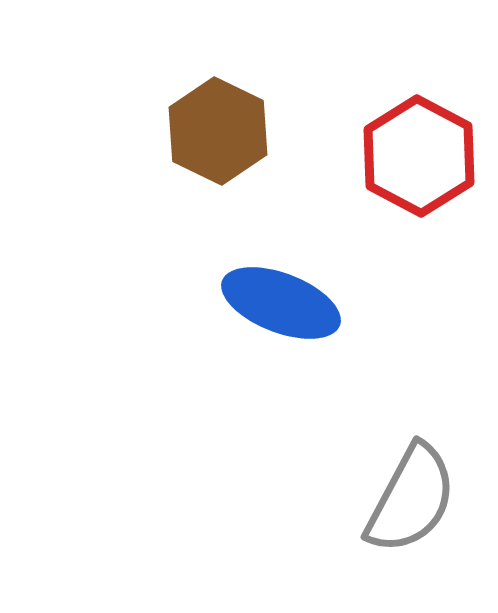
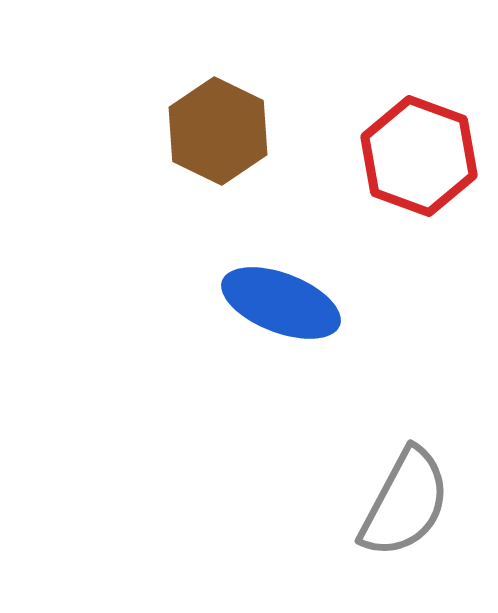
red hexagon: rotated 8 degrees counterclockwise
gray semicircle: moved 6 px left, 4 px down
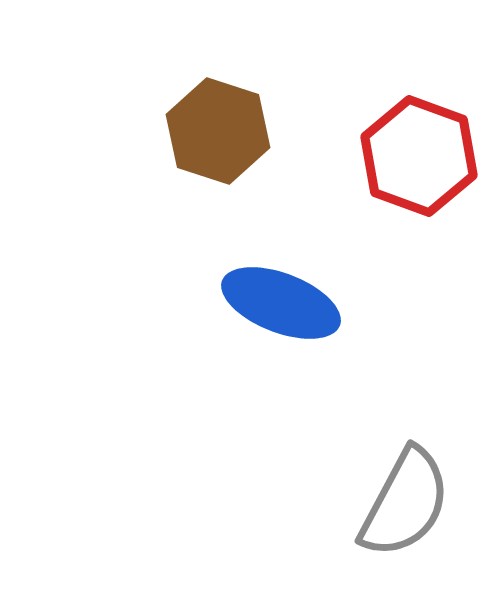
brown hexagon: rotated 8 degrees counterclockwise
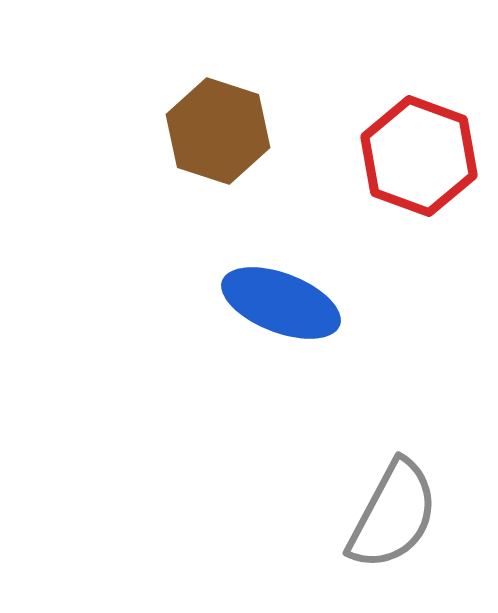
gray semicircle: moved 12 px left, 12 px down
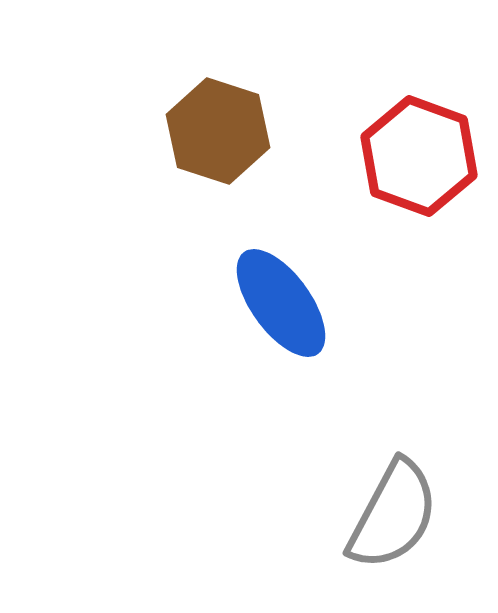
blue ellipse: rotated 33 degrees clockwise
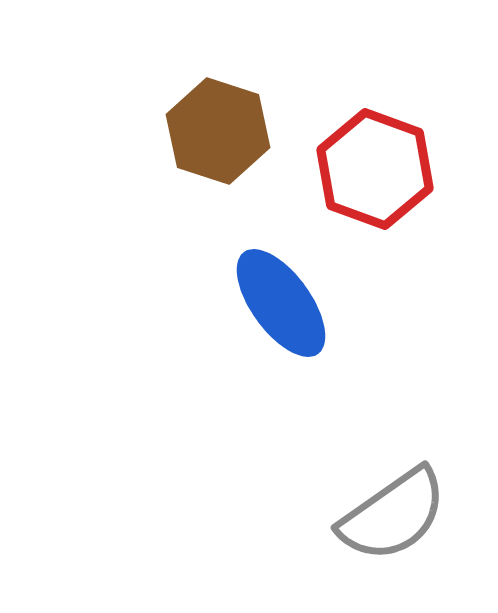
red hexagon: moved 44 px left, 13 px down
gray semicircle: rotated 27 degrees clockwise
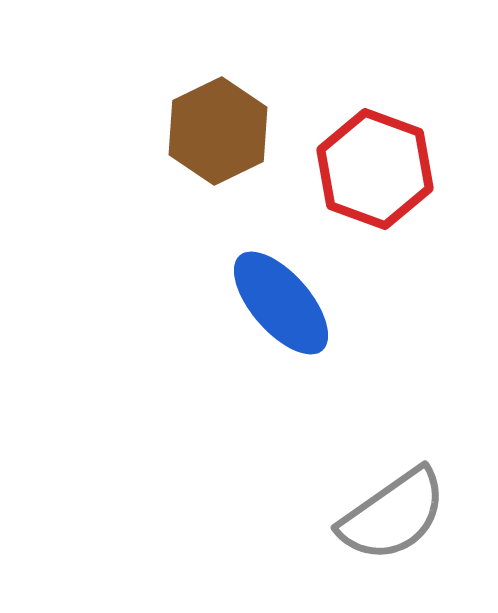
brown hexagon: rotated 16 degrees clockwise
blue ellipse: rotated 5 degrees counterclockwise
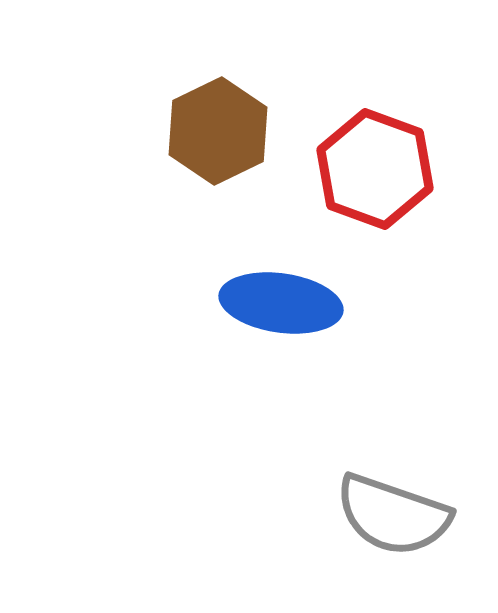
blue ellipse: rotated 41 degrees counterclockwise
gray semicircle: rotated 54 degrees clockwise
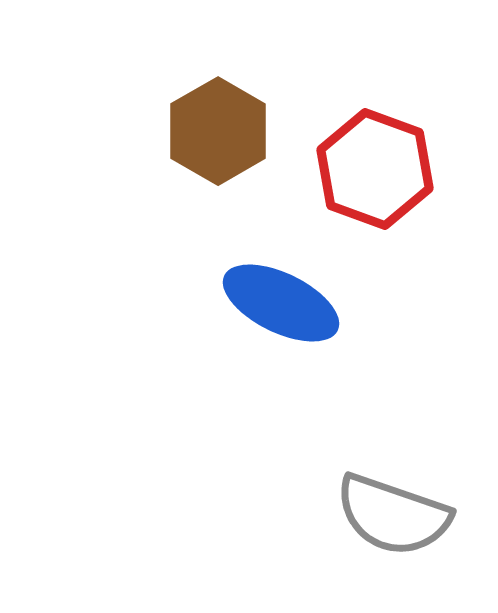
brown hexagon: rotated 4 degrees counterclockwise
blue ellipse: rotated 18 degrees clockwise
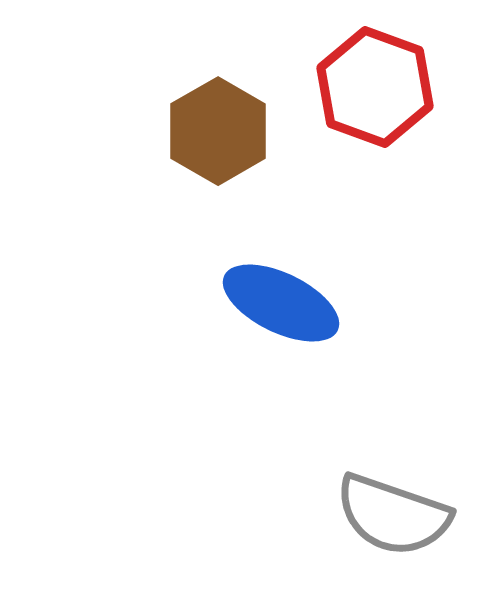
red hexagon: moved 82 px up
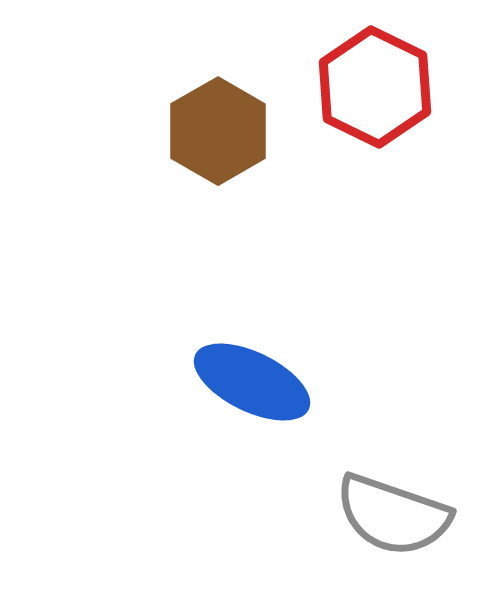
red hexagon: rotated 6 degrees clockwise
blue ellipse: moved 29 px left, 79 px down
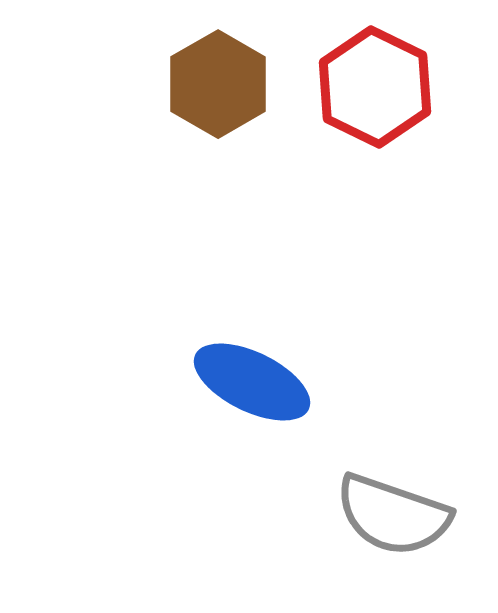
brown hexagon: moved 47 px up
